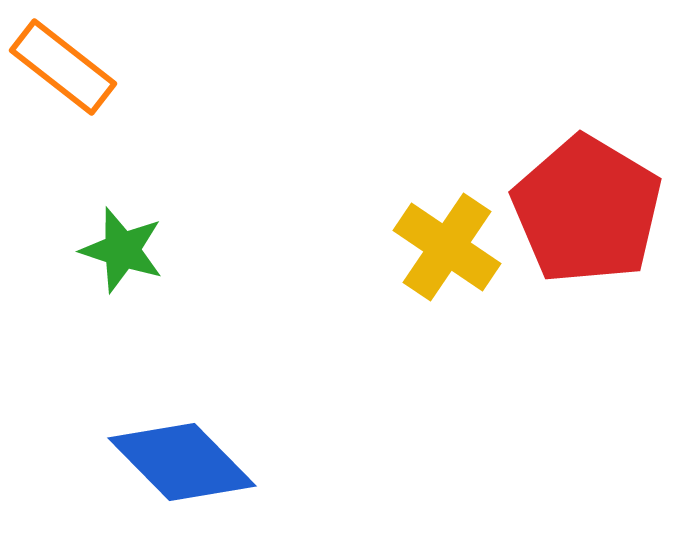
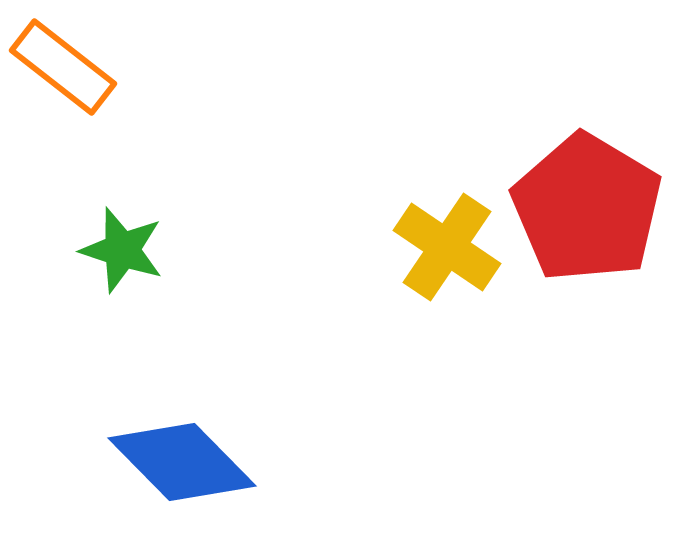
red pentagon: moved 2 px up
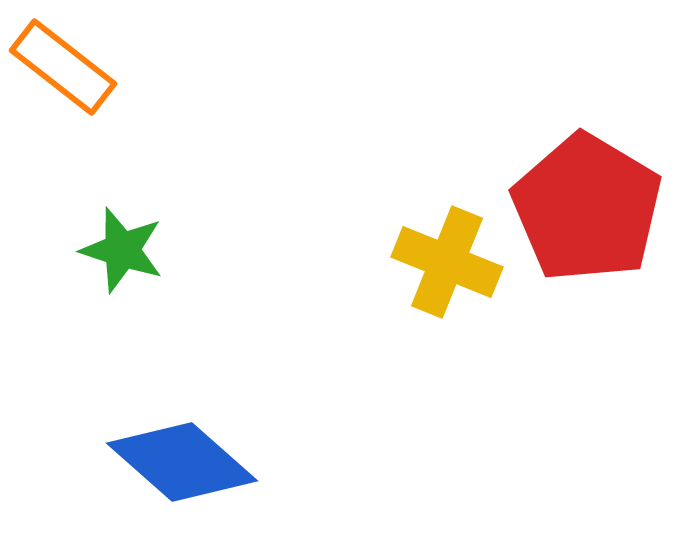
yellow cross: moved 15 px down; rotated 12 degrees counterclockwise
blue diamond: rotated 4 degrees counterclockwise
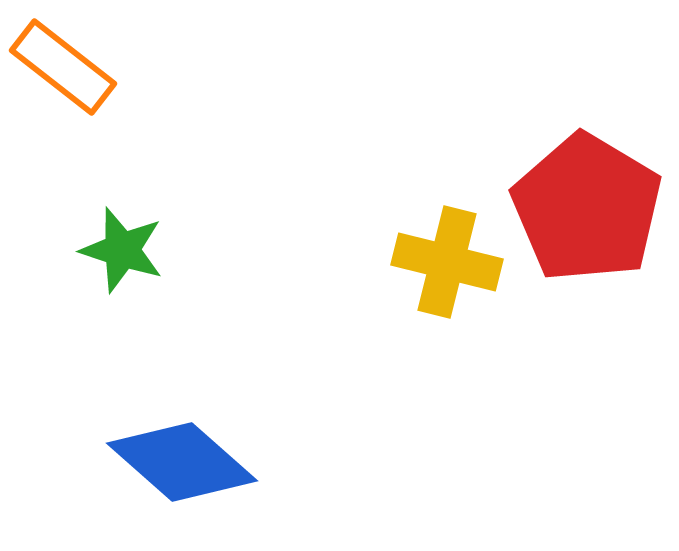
yellow cross: rotated 8 degrees counterclockwise
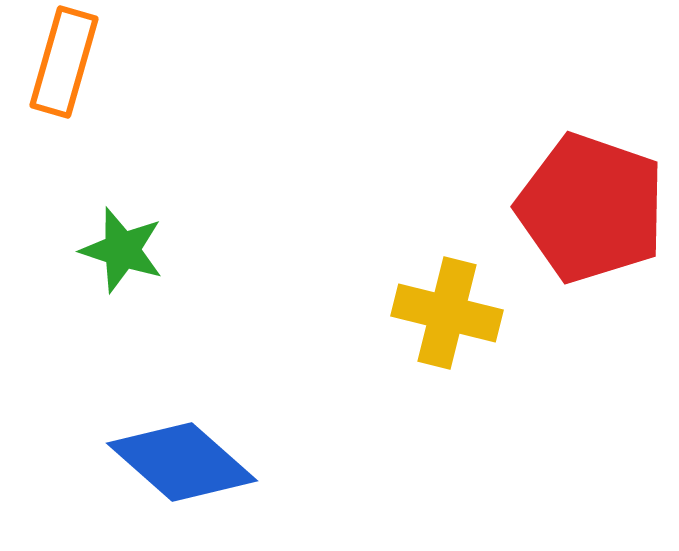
orange rectangle: moved 1 px right, 5 px up; rotated 68 degrees clockwise
red pentagon: moved 4 px right; rotated 12 degrees counterclockwise
yellow cross: moved 51 px down
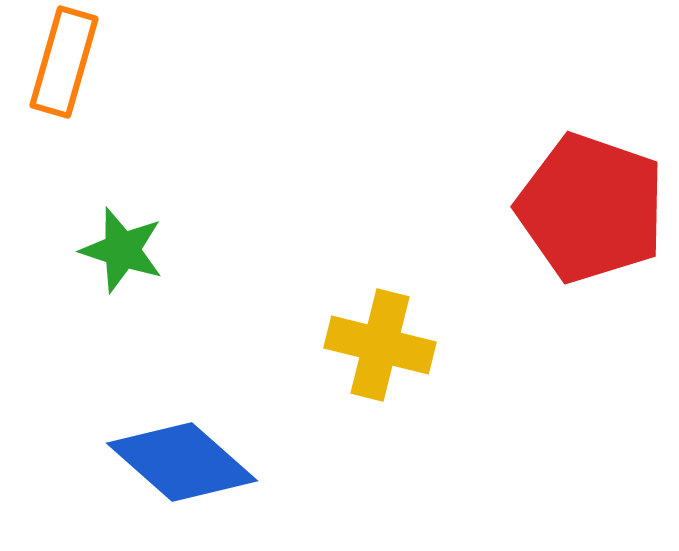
yellow cross: moved 67 px left, 32 px down
